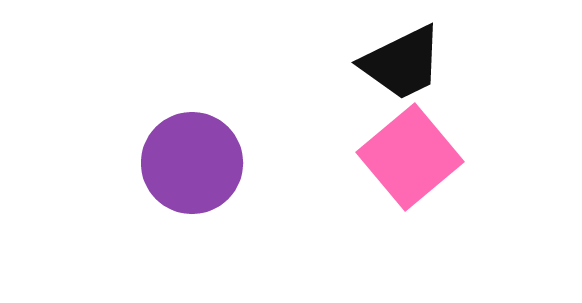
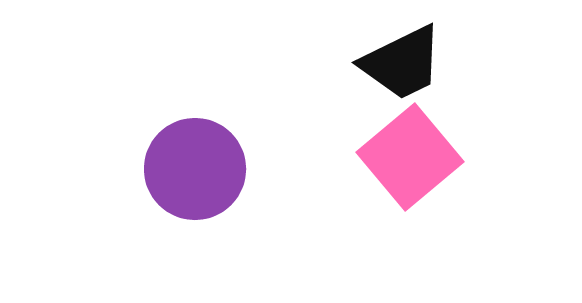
purple circle: moved 3 px right, 6 px down
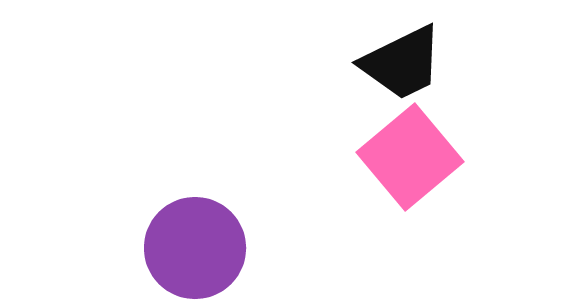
purple circle: moved 79 px down
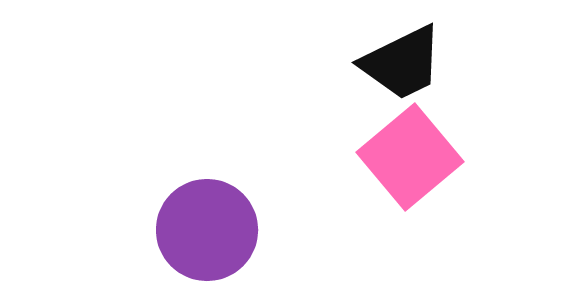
purple circle: moved 12 px right, 18 px up
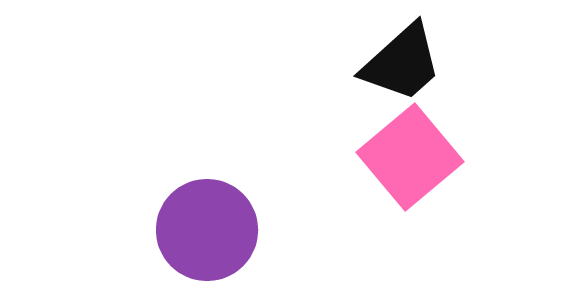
black trapezoid: rotated 16 degrees counterclockwise
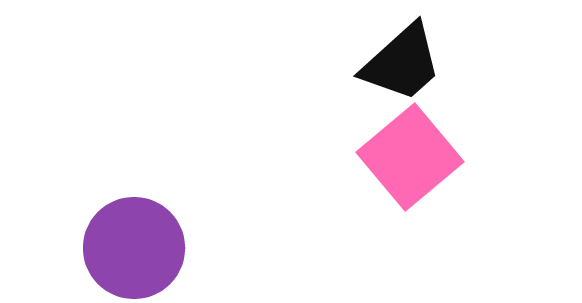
purple circle: moved 73 px left, 18 px down
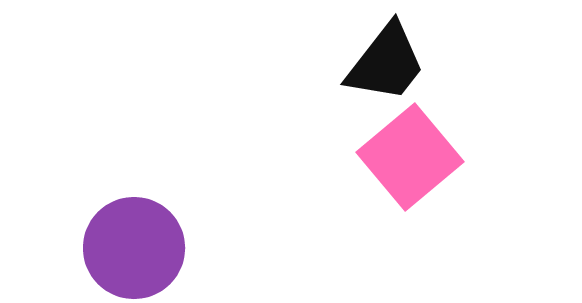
black trapezoid: moved 16 px left; rotated 10 degrees counterclockwise
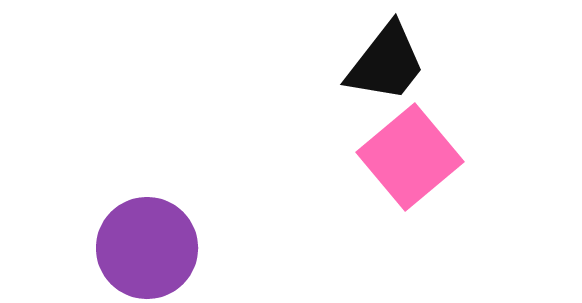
purple circle: moved 13 px right
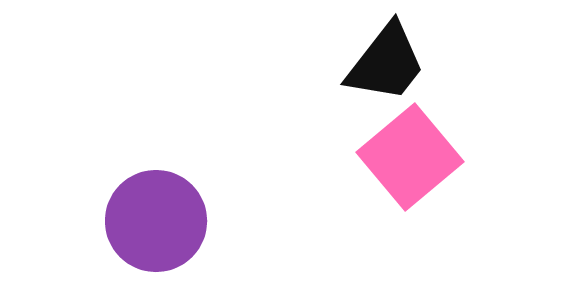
purple circle: moved 9 px right, 27 px up
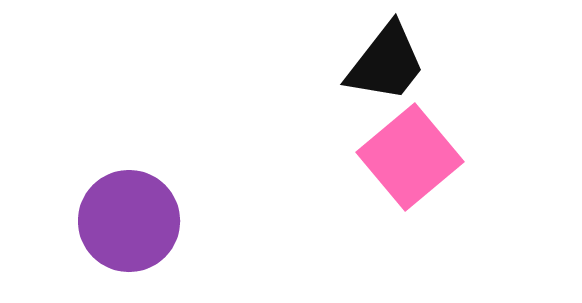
purple circle: moved 27 px left
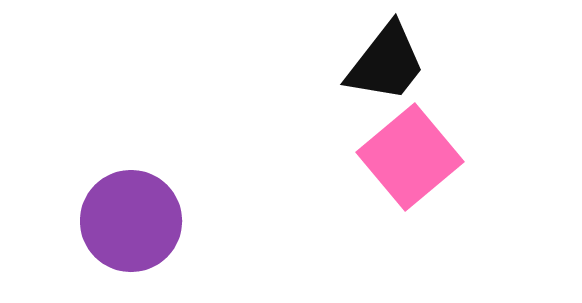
purple circle: moved 2 px right
